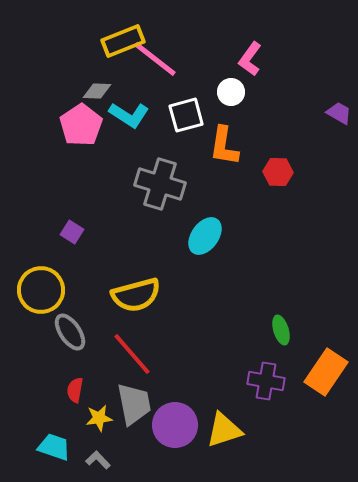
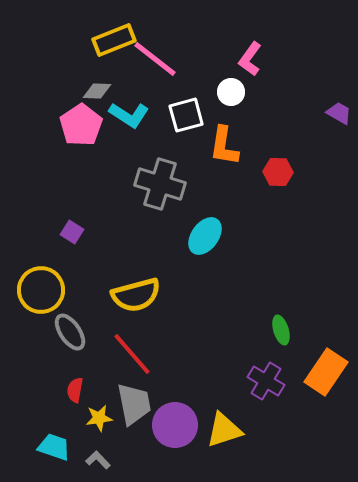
yellow rectangle: moved 9 px left, 1 px up
purple cross: rotated 21 degrees clockwise
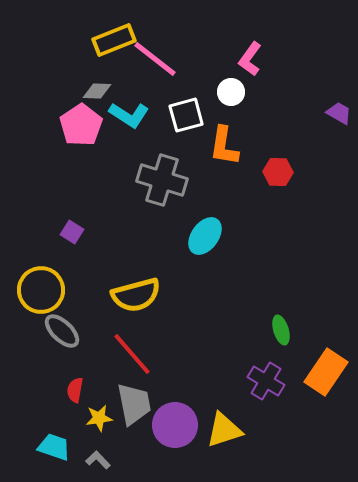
gray cross: moved 2 px right, 4 px up
gray ellipse: moved 8 px left, 1 px up; rotated 12 degrees counterclockwise
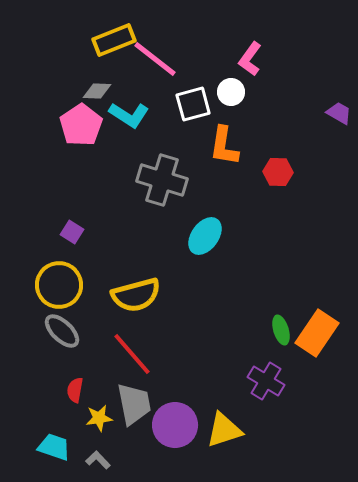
white square: moved 7 px right, 11 px up
yellow circle: moved 18 px right, 5 px up
orange rectangle: moved 9 px left, 39 px up
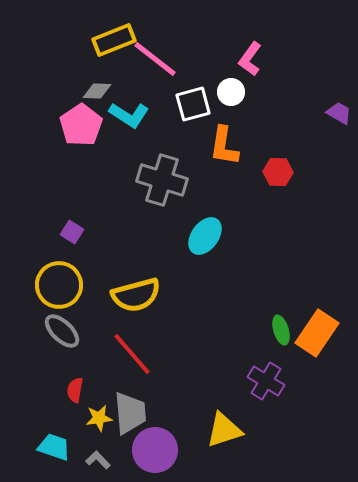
gray trapezoid: moved 4 px left, 9 px down; rotated 6 degrees clockwise
purple circle: moved 20 px left, 25 px down
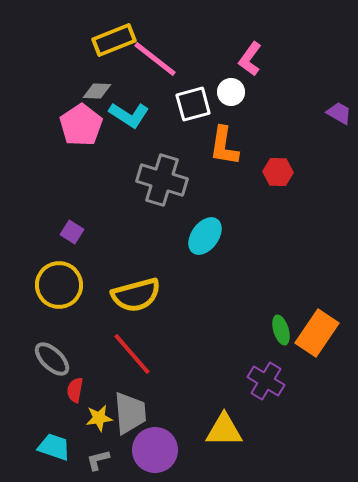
gray ellipse: moved 10 px left, 28 px down
yellow triangle: rotated 18 degrees clockwise
gray L-shape: rotated 60 degrees counterclockwise
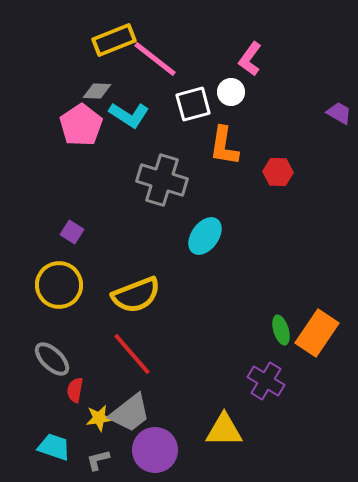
yellow semicircle: rotated 6 degrees counterclockwise
gray trapezoid: rotated 57 degrees clockwise
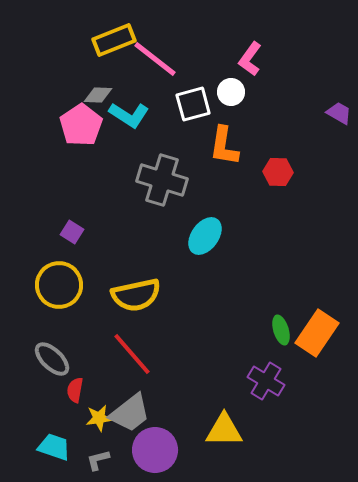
gray diamond: moved 1 px right, 4 px down
yellow semicircle: rotated 9 degrees clockwise
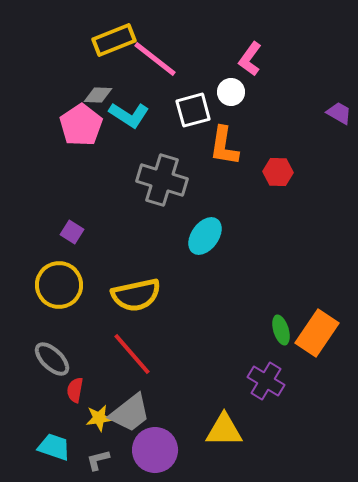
white square: moved 6 px down
